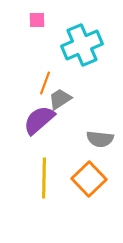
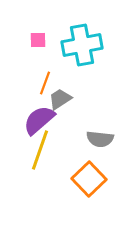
pink square: moved 1 px right, 20 px down
cyan cross: rotated 12 degrees clockwise
yellow line: moved 4 px left, 28 px up; rotated 18 degrees clockwise
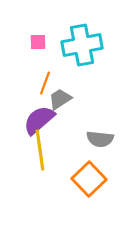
pink square: moved 2 px down
yellow line: rotated 27 degrees counterclockwise
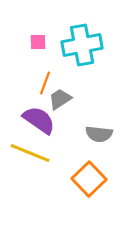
purple semicircle: rotated 76 degrees clockwise
gray semicircle: moved 1 px left, 5 px up
yellow line: moved 10 px left, 3 px down; rotated 60 degrees counterclockwise
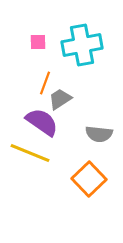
purple semicircle: moved 3 px right, 2 px down
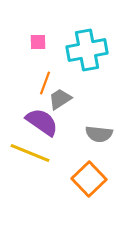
cyan cross: moved 5 px right, 5 px down
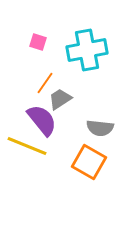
pink square: rotated 18 degrees clockwise
orange line: rotated 15 degrees clockwise
purple semicircle: moved 2 px up; rotated 16 degrees clockwise
gray semicircle: moved 1 px right, 6 px up
yellow line: moved 3 px left, 7 px up
orange square: moved 17 px up; rotated 16 degrees counterclockwise
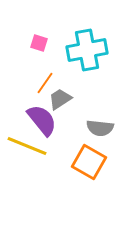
pink square: moved 1 px right, 1 px down
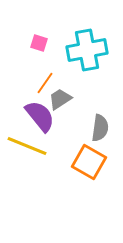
purple semicircle: moved 2 px left, 4 px up
gray semicircle: rotated 88 degrees counterclockwise
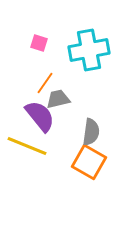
cyan cross: moved 2 px right
gray trapezoid: moved 2 px left; rotated 20 degrees clockwise
gray semicircle: moved 9 px left, 4 px down
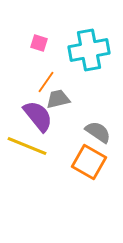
orange line: moved 1 px right, 1 px up
purple semicircle: moved 2 px left
gray semicircle: moved 7 px right; rotated 64 degrees counterclockwise
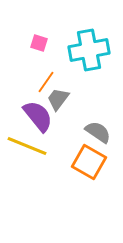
gray trapezoid: rotated 40 degrees counterclockwise
